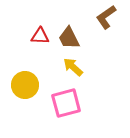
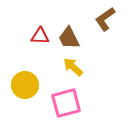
brown L-shape: moved 1 px left, 2 px down
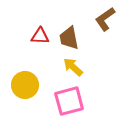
brown trapezoid: rotated 15 degrees clockwise
pink square: moved 3 px right, 2 px up
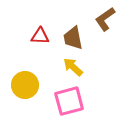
brown trapezoid: moved 4 px right
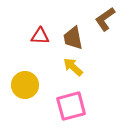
pink square: moved 2 px right, 5 px down
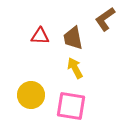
yellow arrow: moved 2 px right, 1 px down; rotated 20 degrees clockwise
yellow circle: moved 6 px right, 10 px down
pink square: rotated 24 degrees clockwise
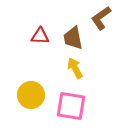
brown L-shape: moved 4 px left, 1 px up
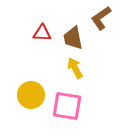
red triangle: moved 2 px right, 3 px up
pink square: moved 4 px left
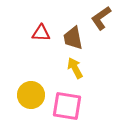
red triangle: moved 1 px left
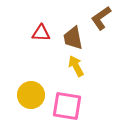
yellow arrow: moved 1 px right, 2 px up
